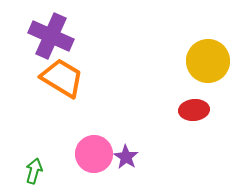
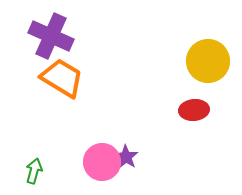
pink circle: moved 8 px right, 8 px down
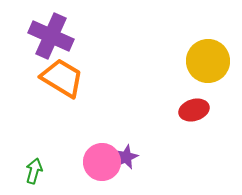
red ellipse: rotated 12 degrees counterclockwise
purple star: rotated 15 degrees clockwise
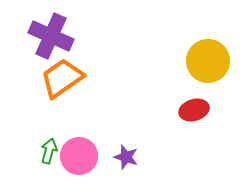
orange trapezoid: rotated 66 degrees counterclockwise
purple star: rotated 30 degrees counterclockwise
pink circle: moved 23 px left, 6 px up
green arrow: moved 15 px right, 20 px up
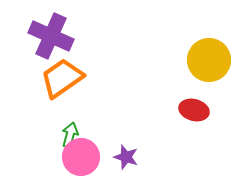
yellow circle: moved 1 px right, 1 px up
red ellipse: rotated 32 degrees clockwise
green arrow: moved 21 px right, 16 px up
pink circle: moved 2 px right, 1 px down
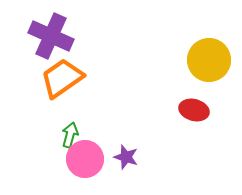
pink circle: moved 4 px right, 2 px down
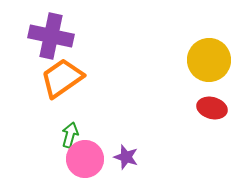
purple cross: rotated 12 degrees counterclockwise
red ellipse: moved 18 px right, 2 px up
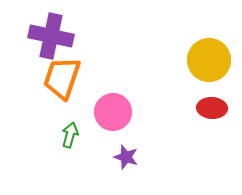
orange trapezoid: rotated 36 degrees counterclockwise
red ellipse: rotated 12 degrees counterclockwise
pink circle: moved 28 px right, 47 px up
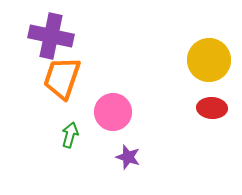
purple star: moved 2 px right
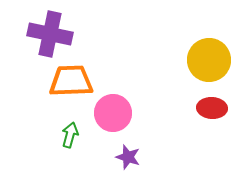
purple cross: moved 1 px left, 2 px up
orange trapezoid: moved 9 px right, 3 px down; rotated 69 degrees clockwise
pink circle: moved 1 px down
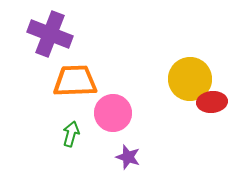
purple cross: rotated 9 degrees clockwise
yellow circle: moved 19 px left, 19 px down
orange trapezoid: moved 4 px right
red ellipse: moved 6 px up; rotated 8 degrees counterclockwise
green arrow: moved 1 px right, 1 px up
